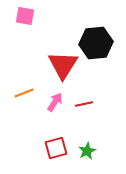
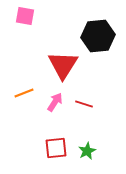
black hexagon: moved 2 px right, 7 px up
red line: rotated 30 degrees clockwise
red square: rotated 10 degrees clockwise
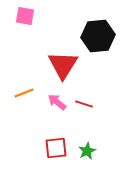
pink arrow: moved 2 px right; rotated 84 degrees counterclockwise
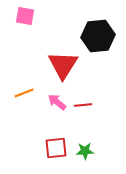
red line: moved 1 px left, 1 px down; rotated 24 degrees counterclockwise
green star: moved 2 px left; rotated 24 degrees clockwise
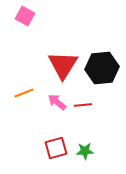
pink square: rotated 18 degrees clockwise
black hexagon: moved 4 px right, 32 px down
red square: rotated 10 degrees counterclockwise
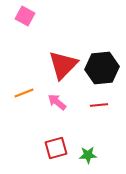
red triangle: rotated 12 degrees clockwise
red line: moved 16 px right
green star: moved 3 px right, 4 px down
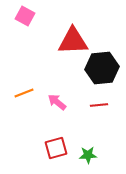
red triangle: moved 10 px right, 24 px up; rotated 44 degrees clockwise
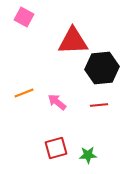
pink square: moved 1 px left, 1 px down
